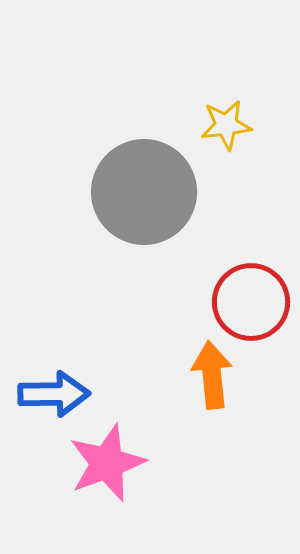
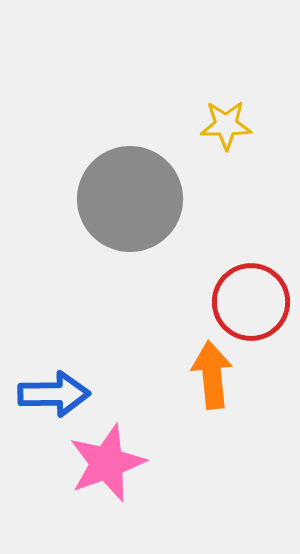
yellow star: rotated 6 degrees clockwise
gray circle: moved 14 px left, 7 px down
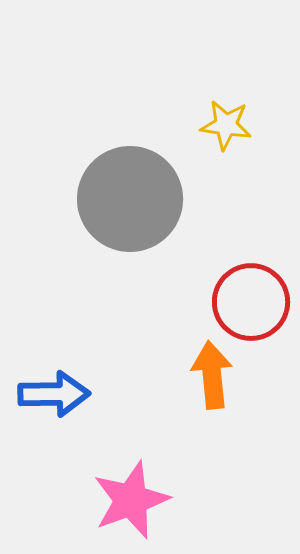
yellow star: rotated 9 degrees clockwise
pink star: moved 24 px right, 37 px down
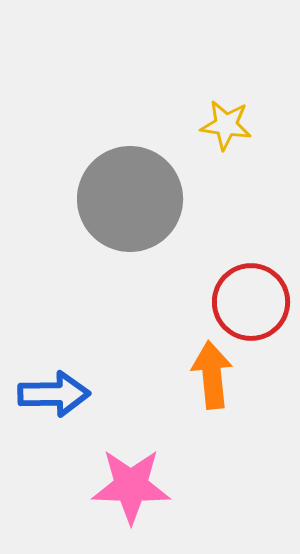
pink star: moved 14 px up; rotated 22 degrees clockwise
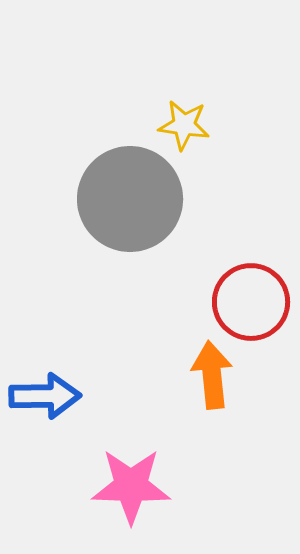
yellow star: moved 42 px left
blue arrow: moved 9 px left, 2 px down
